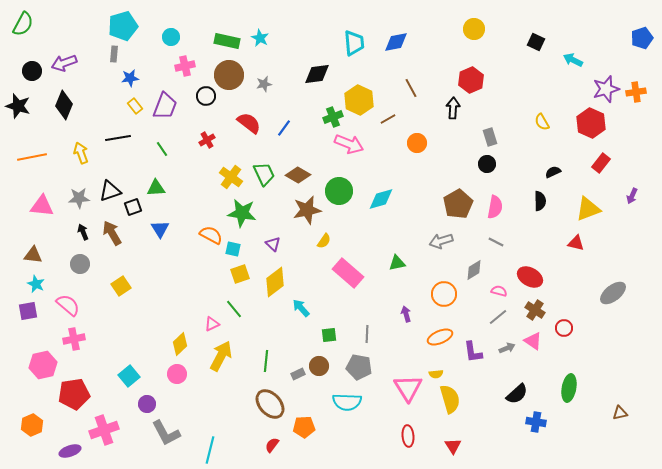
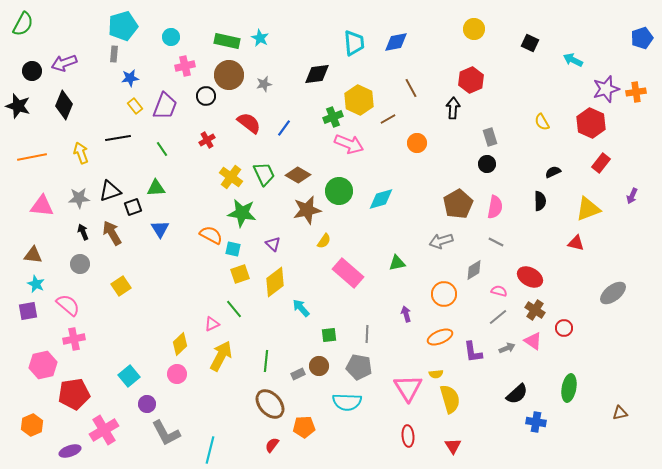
black square at (536, 42): moved 6 px left, 1 px down
pink cross at (104, 430): rotated 12 degrees counterclockwise
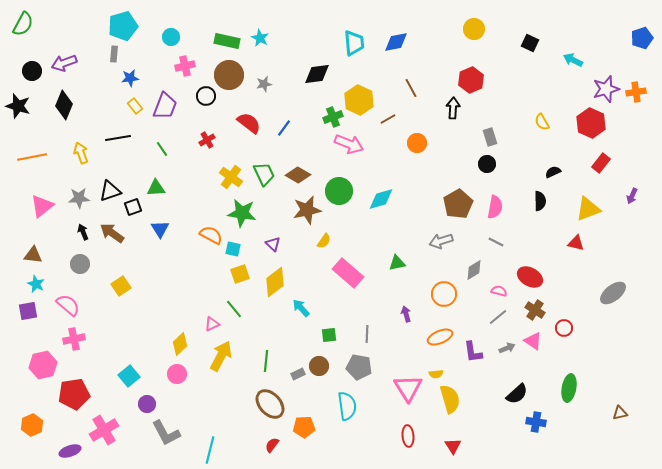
pink triangle at (42, 206): rotated 45 degrees counterclockwise
brown arrow at (112, 233): rotated 25 degrees counterclockwise
cyan semicircle at (347, 402): moved 4 px down; rotated 100 degrees counterclockwise
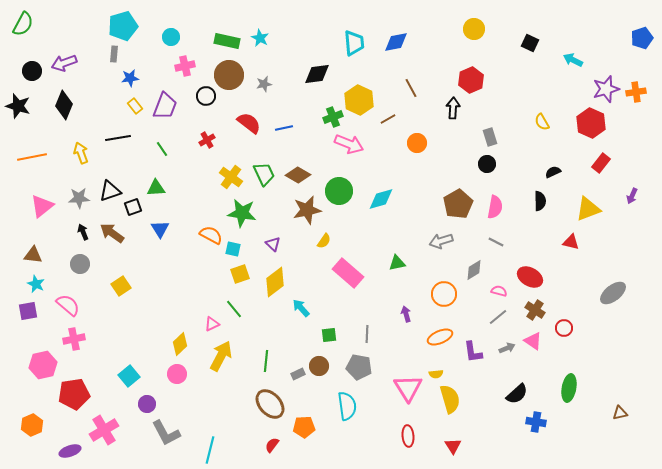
blue line at (284, 128): rotated 42 degrees clockwise
red triangle at (576, 243): moved 5 px left, 1 px up
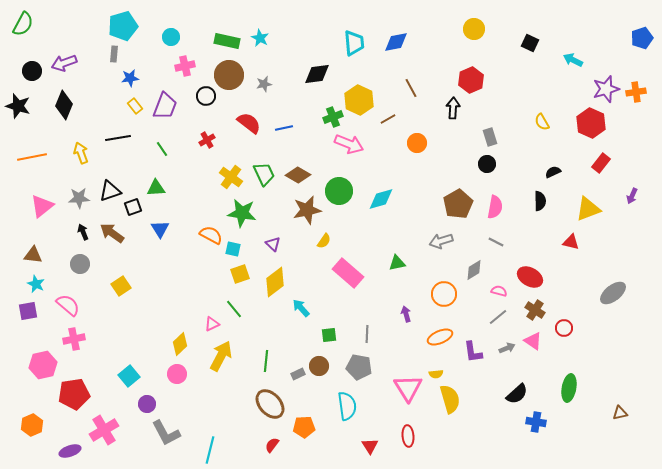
red triangle at (453, 446): moved 83 px left
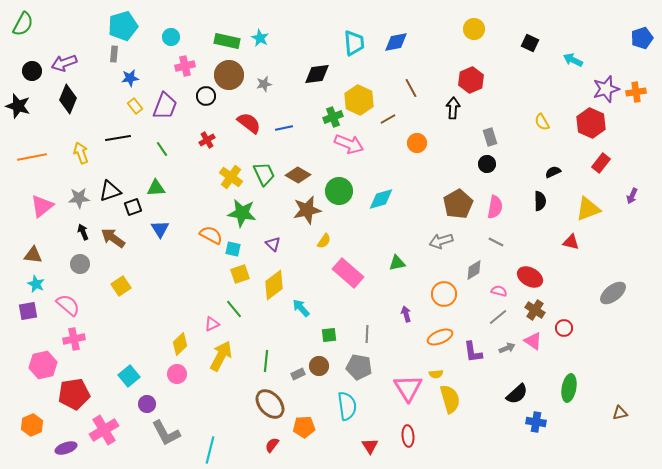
black diamond at (64, 105): moved 4 px right, 6 px up
brown arrow at (112, 233): moved 1 px right, 5 px down
yellow diamond at (275, 282): moved 1 px left, 3 px down
purple ellipse at (70, 451): moved 4 px left, 3 px up
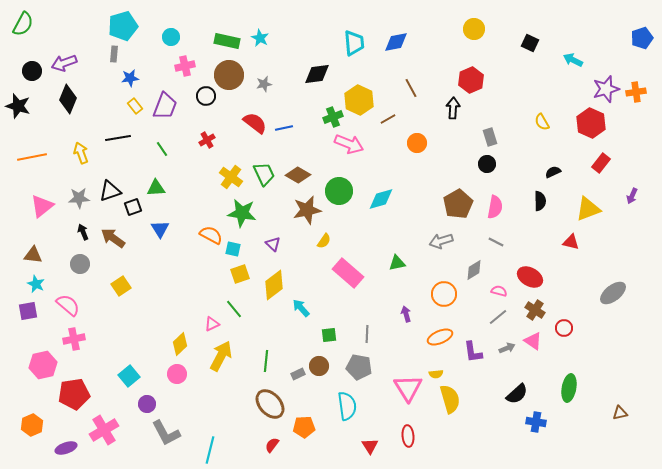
red semicircle at (249, 123): moved 6 px right
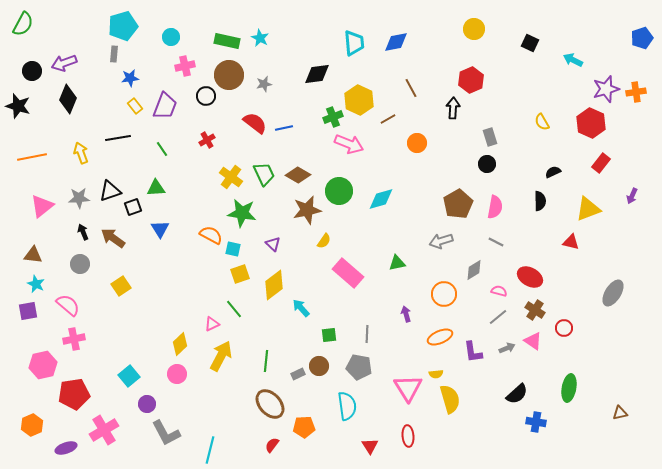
gray ellipse at (613, 293): rotated 20 degrees counterclockwise
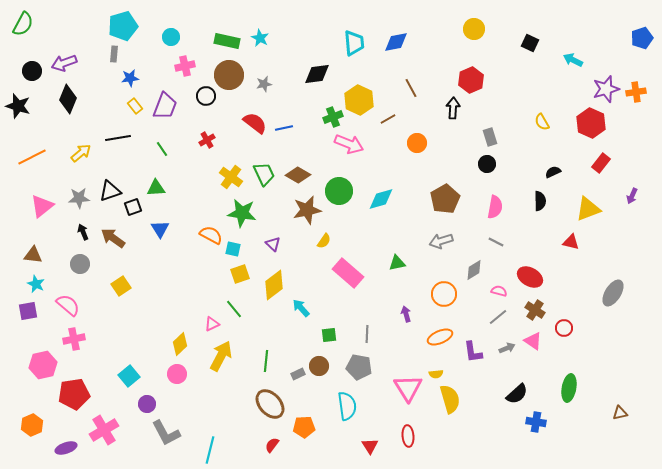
yellow arrow at (81, 153): rotated 70 degrees clockwise
orange line at (32, 157): rotated 16 degrees counterclockwise
brown pentagon at (458, 204): moved 13 px left, 5 px up
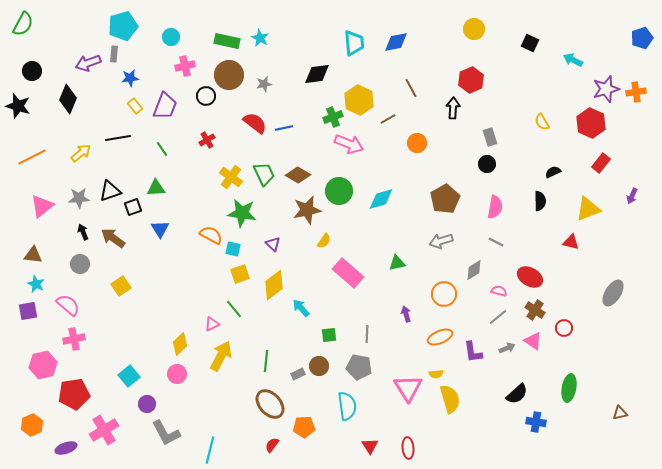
purple arrow at (64, 63): moved 24 px right
red ellipse at (408, 436): moved 12 px down
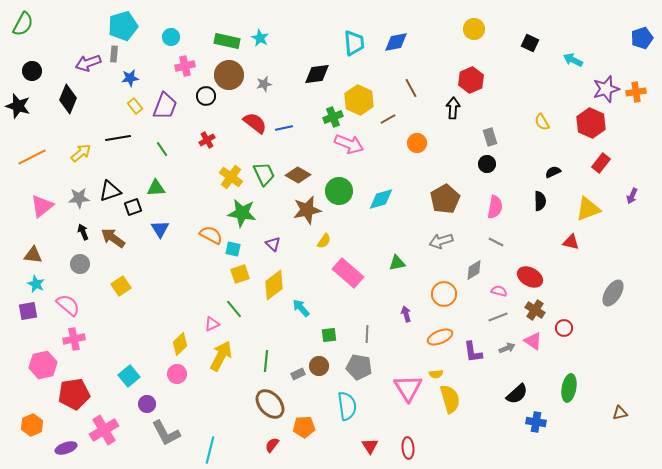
gray line at (498, 317): rotated 18 degrees clockwise
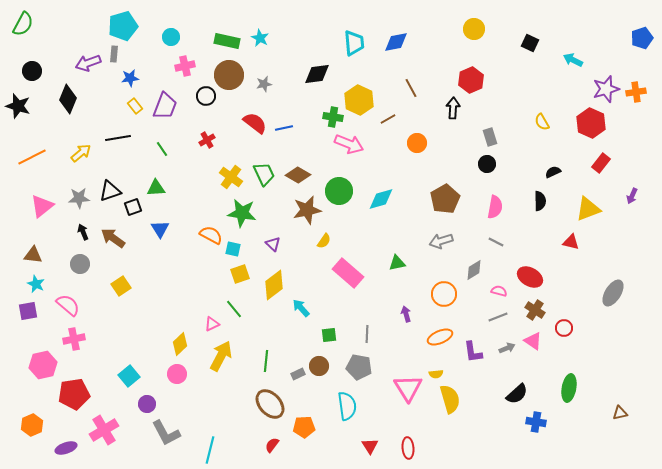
green cross at (333, 117): rotated 30 degrees clockwise
